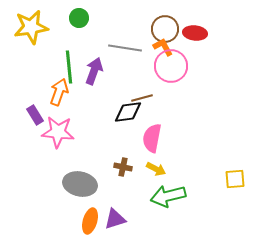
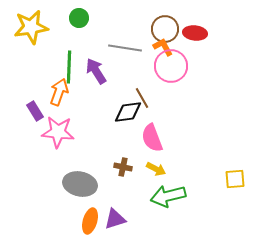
green line: rotated 8 degrees clockwise
purple arrow: moved 2 px right; rotated 52 degrees counterclockwise
brown line: rotated 75 degrees clockwise
purple rectangle: moved 4 px up
pink semicircle: rotated 32 degrees counterclockwise
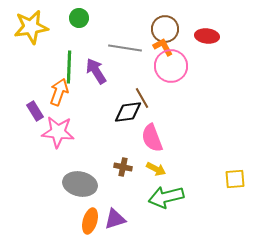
red ellipse: moved 12 px right, 3 px down
green arrow: moved 2 px left, 1 px down
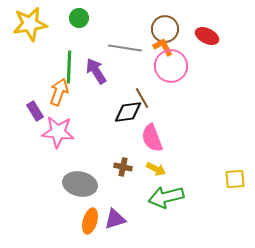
yellow star: moved 1 px left, 3 px up
red ellipse: rotated 20 degrees clockwise
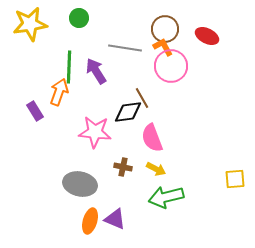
pink star: moved 37 px right
purple triangle: rotated 40 degrees clockwise
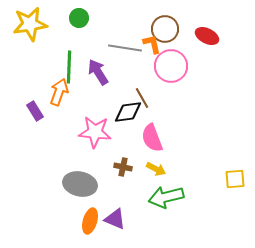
orange L-shape: moved 11 px left, 3 px up; rotated 15 degrees clockwise
purple arrow: moved 2 px right, 1 px down
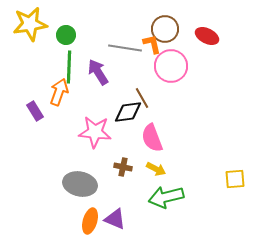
green circle: moved 13 px left, 17 px down
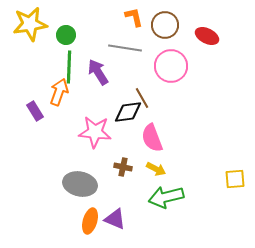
brown circle: moved 4 px up
orange L-shape: moved 18 px left, 27 px up
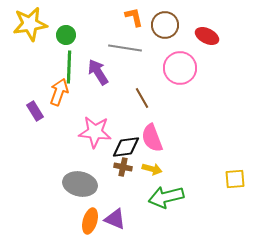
pink circle: moved 9 px right, 2 px down
black diamond: moved 2 px left, 35 px down
yellow arrow: moved 4 px left; rotated 12 degrees counterclockwise
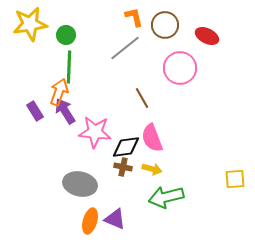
gray line: rotated 48 degrees counterclockwise
purple arrow: moved 33 px left, 39 px down
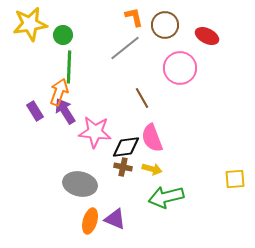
green circle: moved 3 px left
